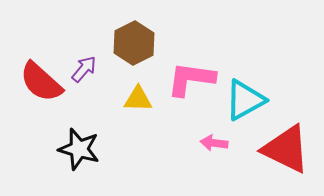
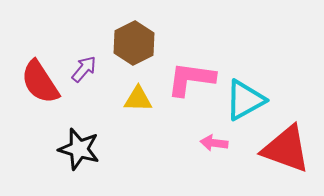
red semicircle: moved 1 px left; rotated 15 degrees clockwise
red triangle: rotated 6 degrees counterclockwise
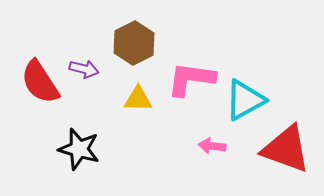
purple arrow: rotated 64 degrees clockwise
pink arrow: moved 2 px left, 3 px down
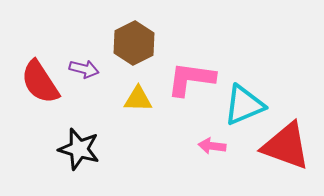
cyan triangle: moved 1 px left, 5 px down; rotated 6 degrees clockwise
red triangle: moved 3 px up
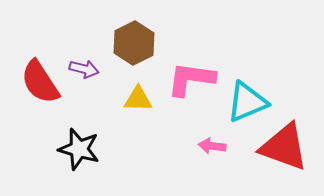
cyan triangle: moved 3 px right, 3 px up
red triangle: moved 2 px left, 1 px down
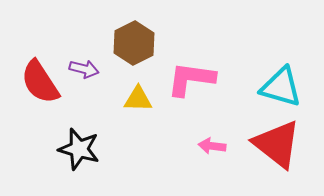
cyan triangle: moved 34 px right, 15 px up; rotated 39 degrees clockwise
red triangle: moved 7 px left, 3 px up; rotated 18 degrees clockwise
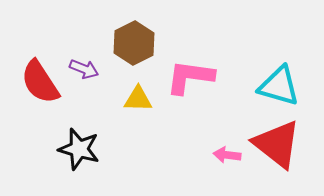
purple arrow: rotated 8 degrees clockwise
pink L-shape: moved 1 px left, 2 px up
cyan triangle: moved 2 px left, 1 px up
pink arrow: moved 15 px right, 9 px down
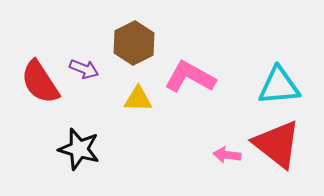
pink L-shape: rotated 21 degrees clockwise
cyan triangle: rotated 21 degrees counterclockwise
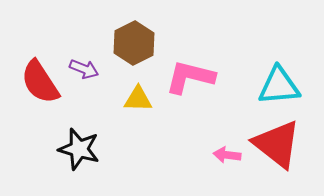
pink L-shape: rotated 15 degrees counterclockwise
